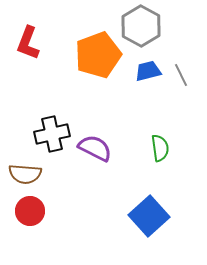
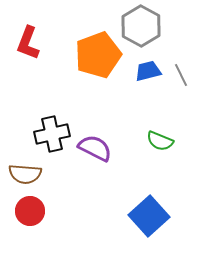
green semicircle: moved 7 px up; rotated 120 degrees clockwise
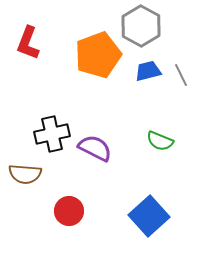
red circle: moved 39 px right
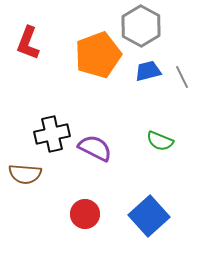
gray line: moved 1 px right, 2 px down
red circle: moved 16 px right, 3 px down
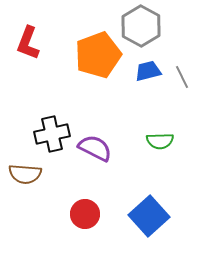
green semicircle: rotated 24 degrees counterclockwise
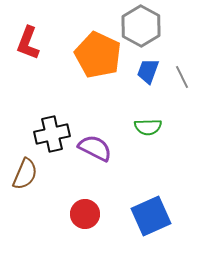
orange pentagon: rotated 27 degrees counterclockwise
blue trapezoid: rotated 56 degrees counterclockwise
green semicircle: moved 12 px left, 14 px up
brown semicircle: rotated 72 degrees counterclockwise
blue square: moved 2 px right; rotated 18 degrees clockwise
